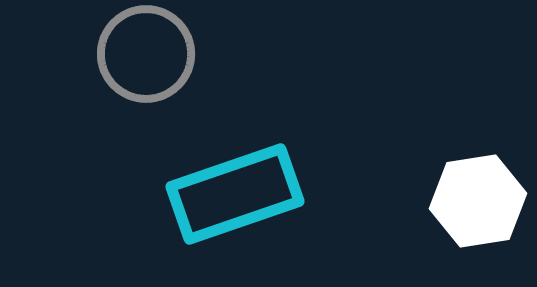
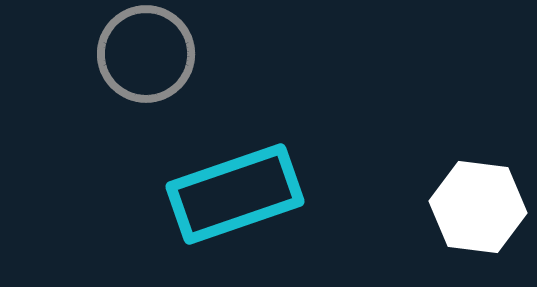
white hexagon: moved 6 px down; rotated 16 degrees clockwise
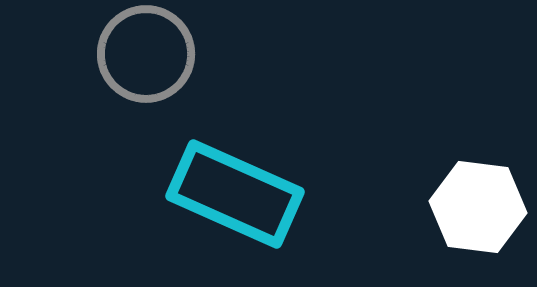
cyan rectangle: rotated 43 degrees clockwise
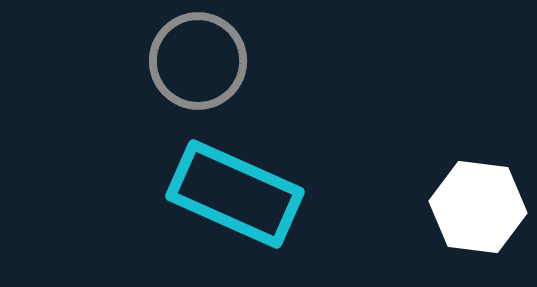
gray circle: moved 52 px right, 7 px down
